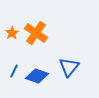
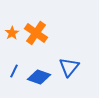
blue diamond: moved 2 px right, 1 px down
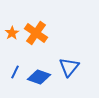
blue line: moved 1 px right, 1 px down
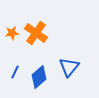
orange star: rotated 24 degrees clockwise
blue diamond: rotated 60 degrees counterclockwise
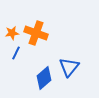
orange cross: rotated 15 degrees counterclockwise
blue line: moved 1 px right, 19 px up
blue diamond: moved 5 px right, 1 px down
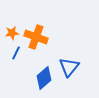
orange cross: moved 4 px down
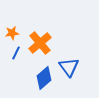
orange cross: moved 4 px right, 6 px down; rotated 30 degrees clockwise
blue triangle: rotated 15 degrees counterclockwise
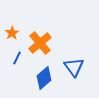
orange star: rotated 24 degrees counterclockwise
blue line: moved 1 px right, 5 px down
blue triangle: moved 5 px right
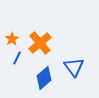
orange star: moved 6 px down
